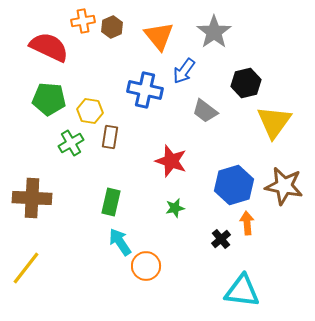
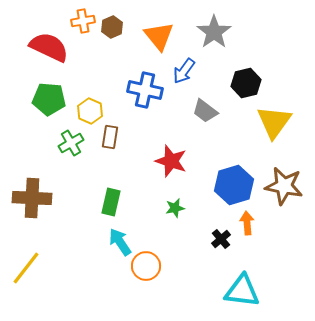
yellow hexagon: rotated 15 degrees clockwise
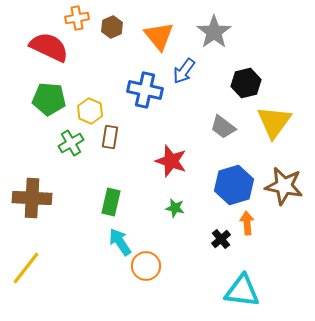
orange cross: moved 6 px left, 3 px up
gray trapezoid: moved 18 px right, 16 px down
green star: rotated 24 degrees clockwise
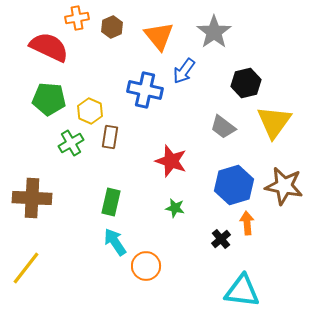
cyan arrow: moved 5 px left
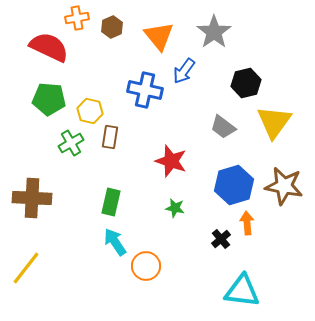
yellow hexagon: rotated 10 degrees counterclockwise
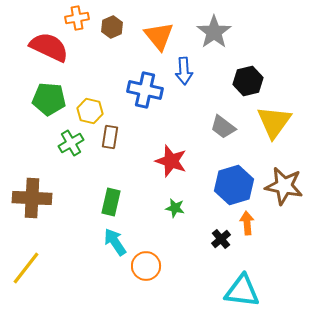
blue arrow: rotated 40 degrees counterclockwise
black hexagon: moved 2 px right, 2 px up
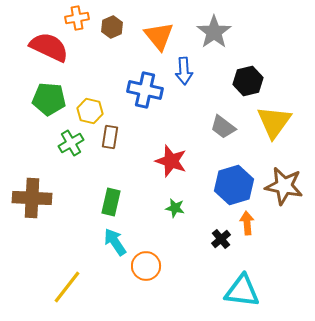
yellow line: moved 41 px right, 19 px down
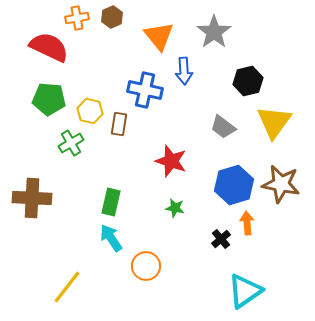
brown hexagon: moved 10 px up
brown rectangle: moved 9 px right, 13 px up
brown star: moved 3 px left, 2 px up
cyan arrow: moved 4 px left, 4 px up
cyan triangle: moved 3 px right; rotated 42 degrees counterclockwise
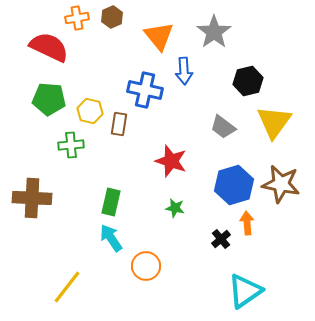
green cross: moved 2 px down; rotated 25 degrees clockwise
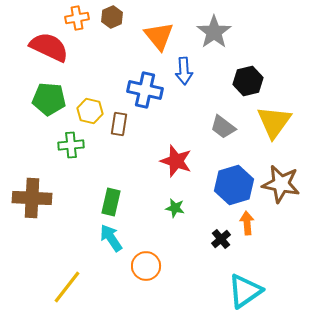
red star: moved 5 px right
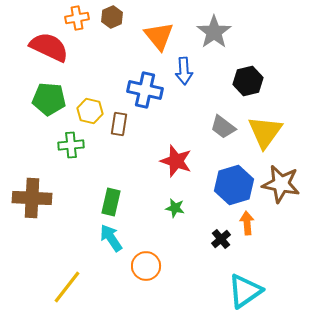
yellow triangle: moved 9 px left, 10 px down
